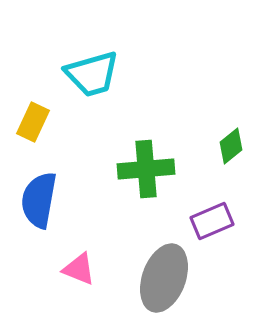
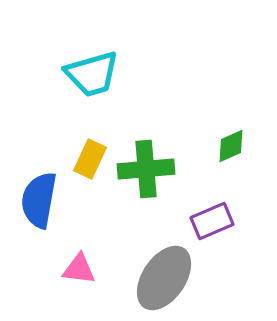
yellow rectangle: moved 57 px right, 37 px down
green diamond: rotated 15 degrees clockwise
pink triangle: rotated 15 degrees counterclockwise
gray ellipse: rotated 14 degrees clockwise
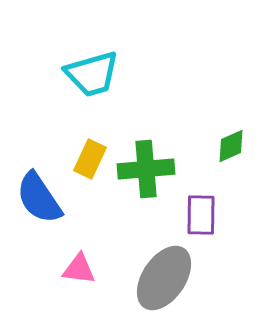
blue semicircle: moved 2 px up; rotated 44 degrees counterclockwise
purple rectangle: moved 11 px left, 6 px up; rotated 66 degrees counterclockwise
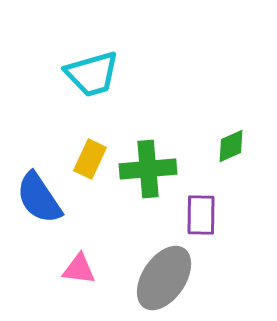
green cross: moved 2 px right
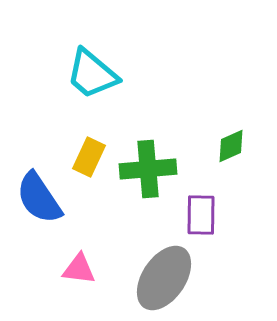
cyan trapezoid: rotated 56 degrees clockwise
yellow rectangle: moved 1 px left, 2 px up
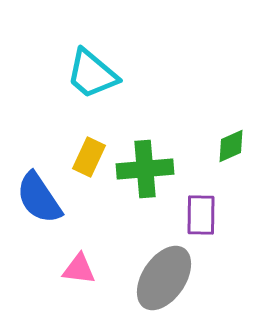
green cross: moved 3 px left
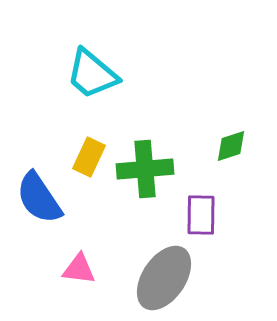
green diamond: rotated 6 degrees clockwise
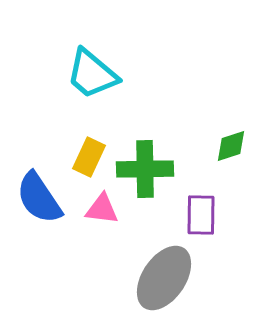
green cross: rotated 4 degrees clockwise
pink triangle: moved 23 px right, 60 px up
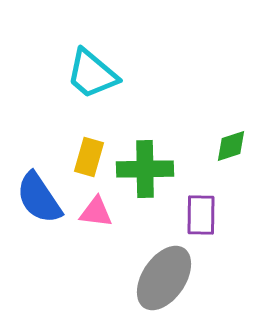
yellow rectangle: rotated 9 degrees counterclockwise
pink triangle: moved 6 px left, 3 px down
